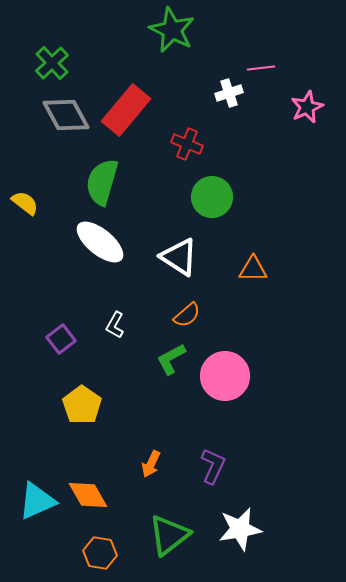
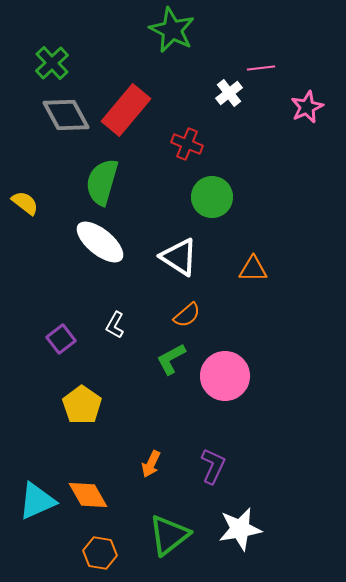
white cross: rotated 20 degrees counterclockwise
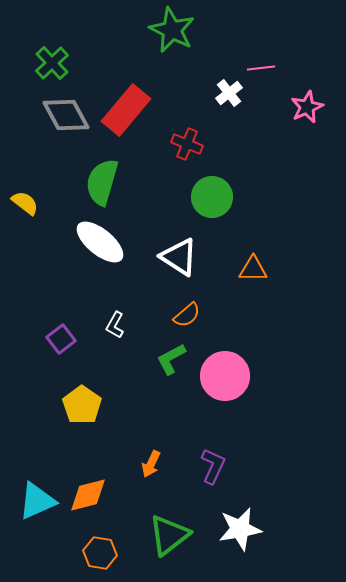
orange diamond: rotated 75 degrees counterclockwise
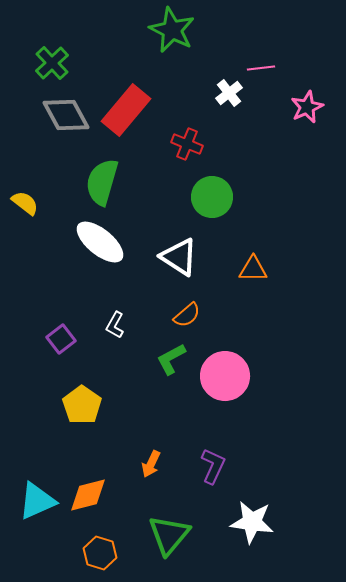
white star: moved 12 px right, 7 px up; rotated 18 degrees clockwise
green triangle: rotated 12 degrees counterclockwise
orange hexagon: rotated 8 degrees clockwise
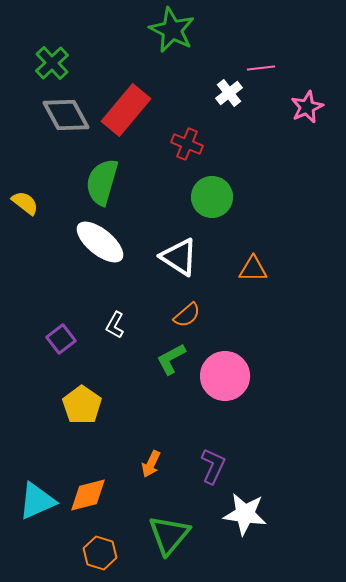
white star: moved 7 px left, 8 px up
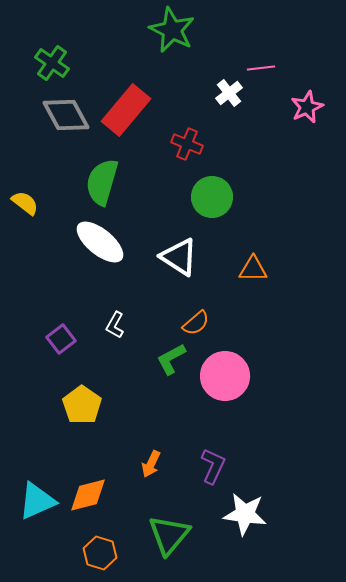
green cross: rotated 12 degrees counterclockwise
orange semicircle: moved 9 px right, 8 px down
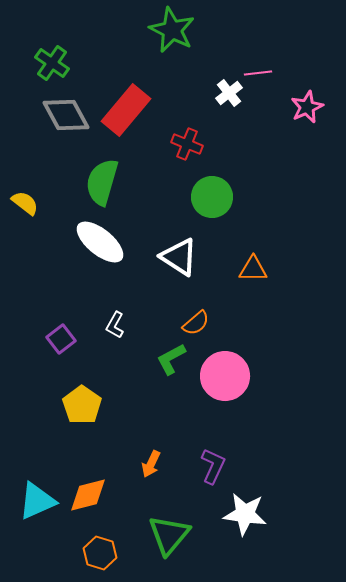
pink line: moved 3 px left, 5 px down
